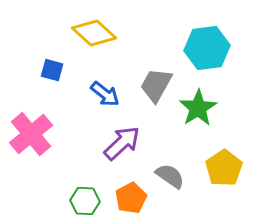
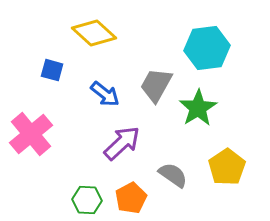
yellow pentagon: moved 3 px right, 1 px up
gray semicircle: moved 3 px right, 1 px up
green hexagon: moved 2 px right, 1 px up
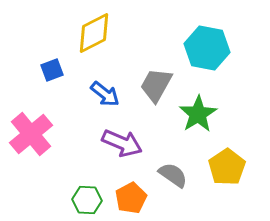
yellow diamond: rotated 69 degrees counterclockwise
cyan hexagon: rotated 18 degrees clockwise
blue square: rotated 35 degrees counterclockwise
green star: moved 6 px down
purple arrow: rotated 66 degrees clockwise
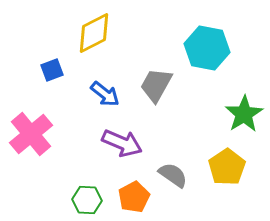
green star: moved 46 px right
orange pentagon: moved 3 px right, 1 px up
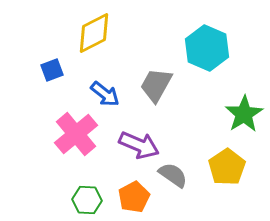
cyan hexagon: rotated 12 degrees clockwise
pink cross: moved 45 px right
purple arrow: moved 17 px right, 2 px down
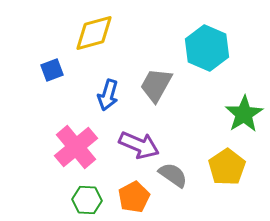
yellow diamond: rotated 12 degrees clockwise
blue arrow: moved 3 px right, 1 px down; rotated 68 degrees clockwise
pink cross: moved 13 px down
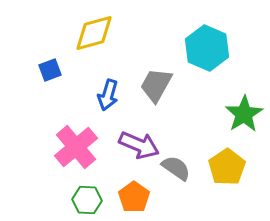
blue square: moved 2 px left
gray semicircle: moved 3 px right, 7 px up
orange pentagon: rotated 8 degrees counterclockwise
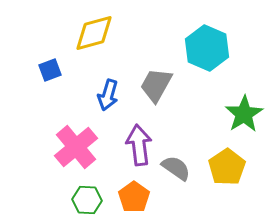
purple arrow: rotated 120 degrees counterclockwise
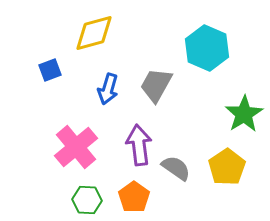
blue arrow: moved 6 px up
